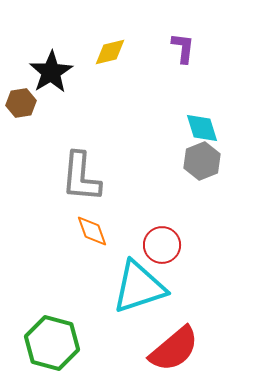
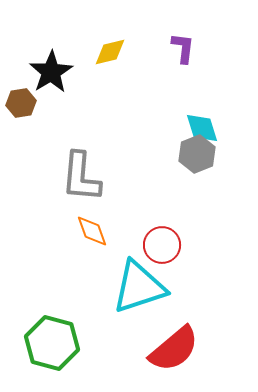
gray hexagon: moved 5 px left, 7 px up
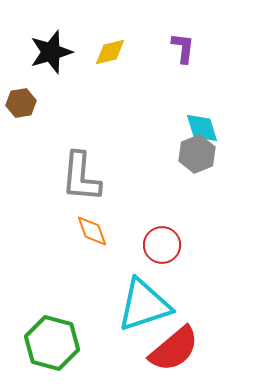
black star: moved 20 px up; rotated 15 degrees clockwise
cyan triangle: moved 5 px right, 18 px down
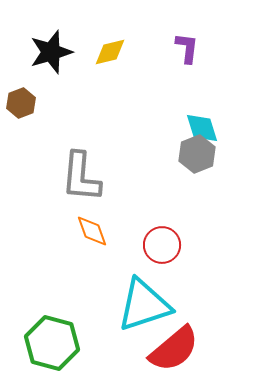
purple L-shape: moved 4 px right
brown hexagon: rotated 12 degrees counterclockwise
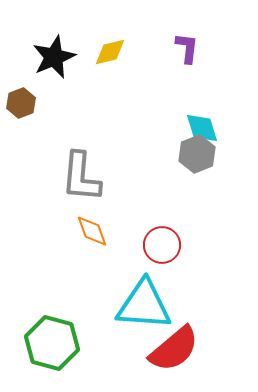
black star: moved 3 px right, 5 px down; rotated 6 degrees counterclockwise
cyan triangle: rotated 22 degrees clockwise
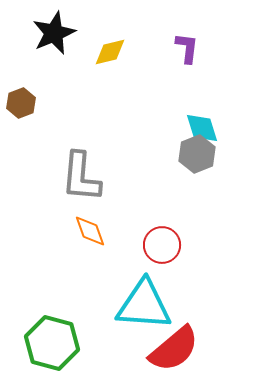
black star: moved 24 px up
orange diamond: moved 2 px left
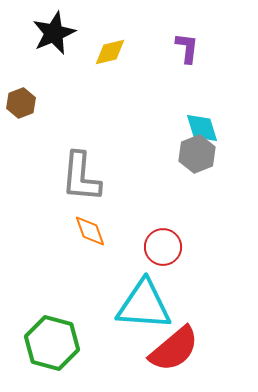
red circle: moved 1 px right, 2 px down
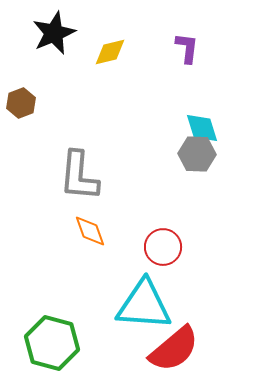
gray hexagon: rotated 24 degrees clockwise
gray L-shape: moved 2 px left, 1 px up
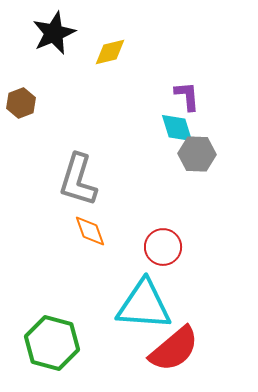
purple L-shape: moved 48 px down; rotated 12 degrees counterclockwise
cyan diamond: moved 25 px left
gray L-shape: moved 1 px left, 4 px down; rotated 12 degrees clockwise
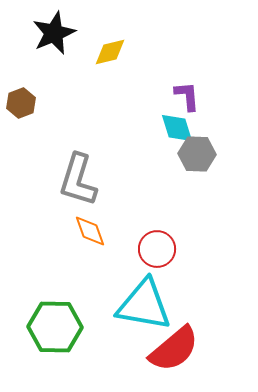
red circle: moved 6 px left, 2 px down
cyan triangle: rotated 6 degrees clockwise
green hexagon: moved 3 px right, 16 px up; rotated 14 degrees counterclockwise
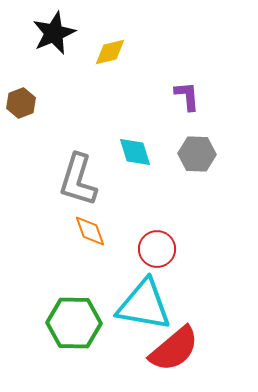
cyan diamond: moved 42 px left, 24 px down
green hexagon: moved 19 px right, 4 px up
